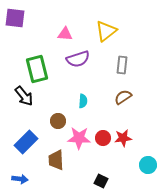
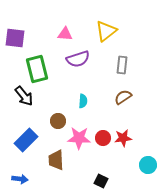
purple square: moved 20 px down
blue rectangle: moved 2 px up
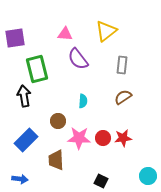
purple square: rotated 15 degrees counterclockwise
purple semicircle: rotated 70 degrees clockwise
black arrow: rotated 150 degrees counterclockwise
cyan circle: moved 11 px down
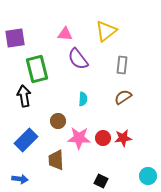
cyan semicircle: moved 2 px up
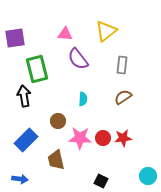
pink star: moved 1 px right
brown trapezoid: rotated 10 degrees counterclockwise
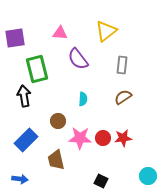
pink triangle: moved 5 px left, 1 px up
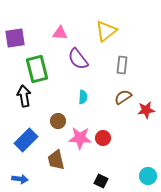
cyan semicircle: moved 2 px up
red star: moved 23 px right, 28 px up
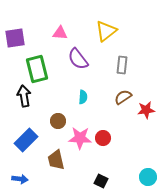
cyan circle: moved 1 px down
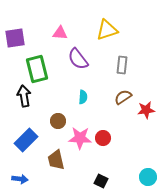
yellow triangle: moved 1 px right, 1 px up; rotated 20 degrees clockwise
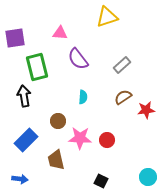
yellow triangle: moved 13 px up
gray rectangle: rotated 42 degrees clockwise
green rectangle: moved 2 px up
red circle: moved 4 px right, 2 px down
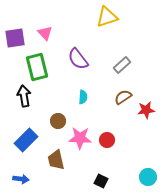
pink triangle: moved 15 px left; rotated 42 degrees clockwise
blue arrow: moved 1 px right
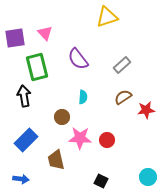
brown circle: moved 4 px right, 4 px up
